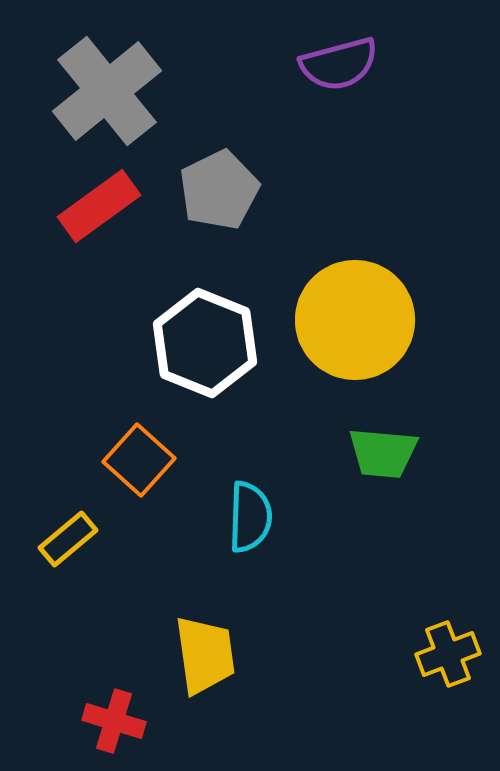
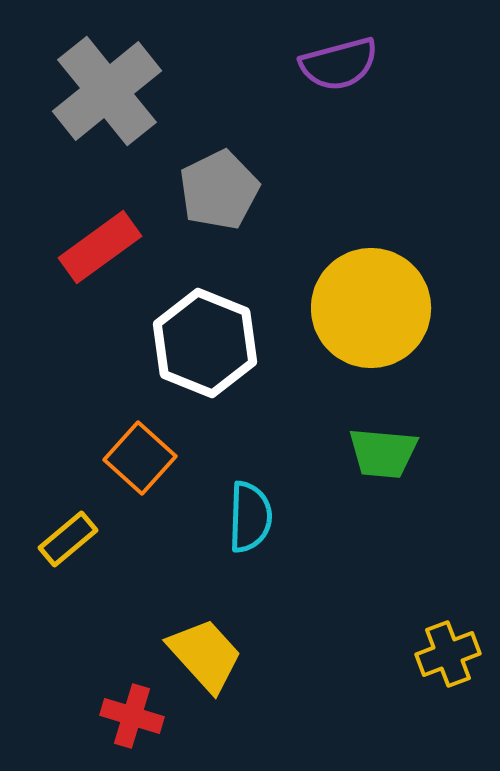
red rectangle: moved 1 px right, 41 px down
yellow circle: moved 16 px right, 12 px up
orange square: moved 1 px right, 2 px up
yellow trapezoid: rotated 34 degrees counterclockwise
red cross: moved 18 px right, 5 px up
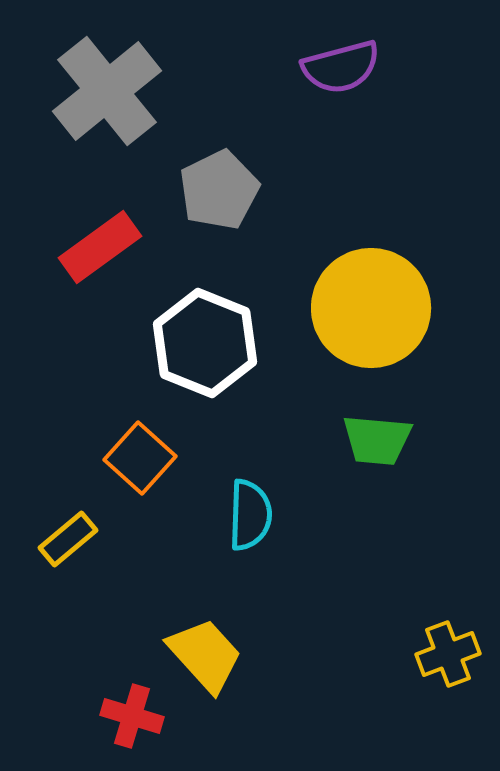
purple semicircle: moved 2 px right, 3 px down
green trapezoid: moved 6 px left, 13 px up
cyan semicircle: moved 2 px up
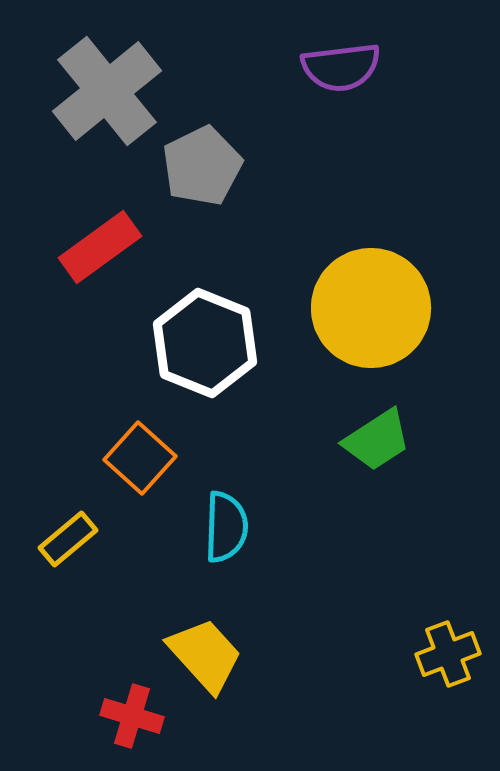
purple semicircle: rotated 8 degrees clockwise
gray pentagon: moved 17 px left, 24 px up
green trapezoid: rotated 38 degrees counterclockwise
cyan semicircle: moved 24 px left, 12 px down
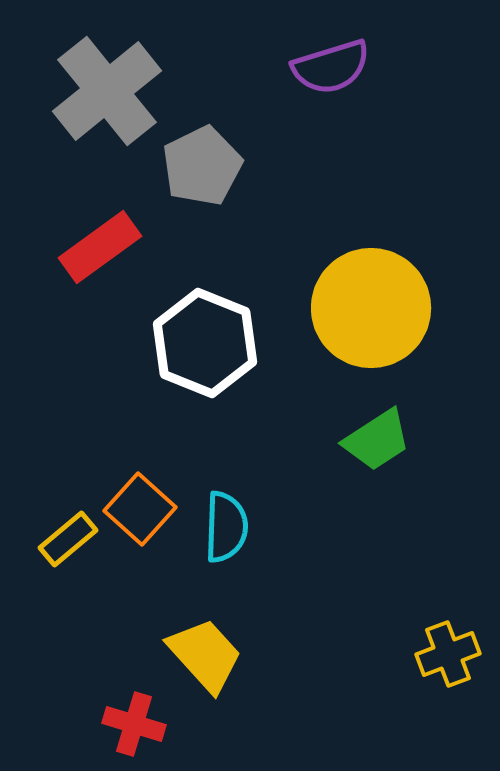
purple semicircle: moved 10 px left; rotated 10 degrees counterclockwise
orange square: moved 51 px down
red cross: moved 2 px right, 8 px down
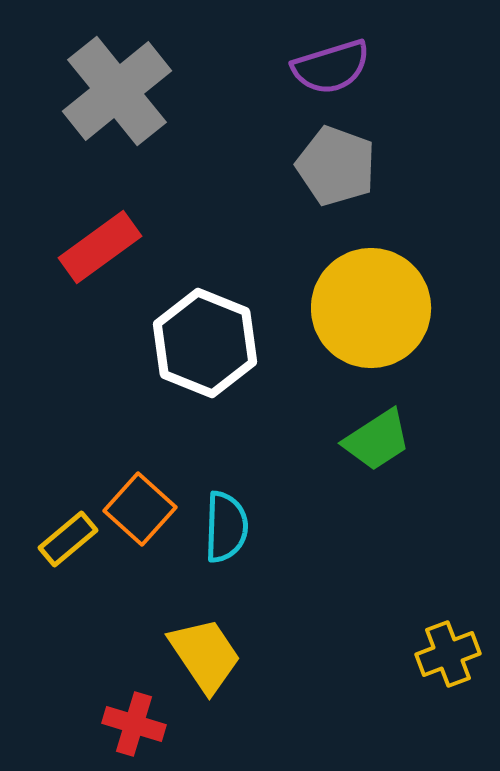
gray cross: moved 10 px right
gray pentagon: moved 134 px right; rotated 26 degrees counterclockwise
yellow trapezoid: rotated 8 degrees clockwise
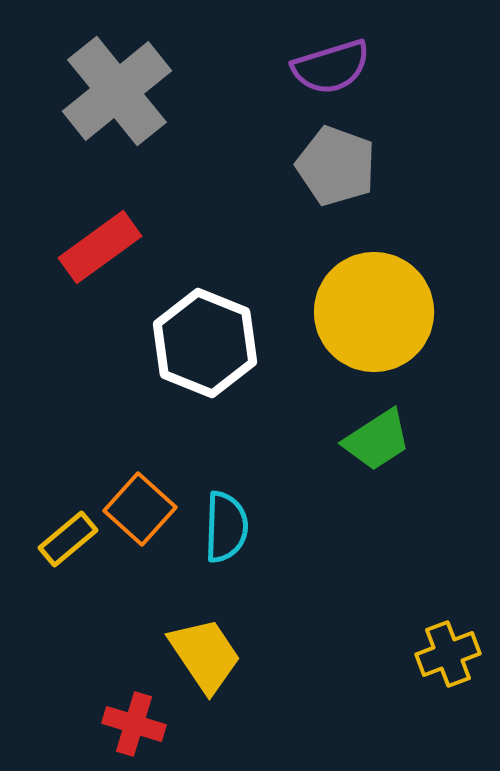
yellow circle: moved 3 px right, 4 px down
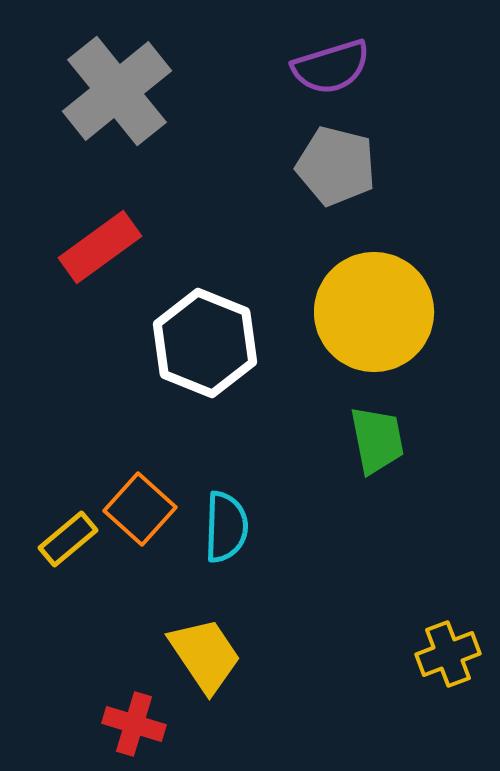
gray pentagon: rotated 6 degrees counterclockwise
green trapezoid: rotated 68 degrees counterclockwise
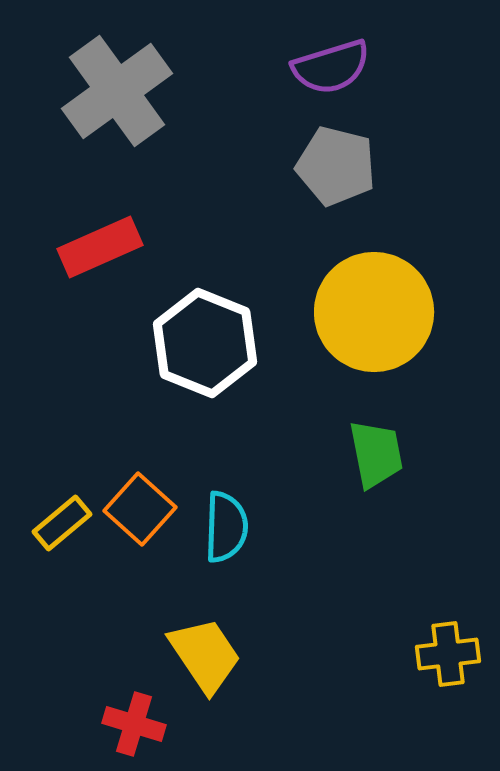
gray cross: rotated 3 degrees clockwise
red rectangle: rotated 12 degrees clockwise
green trapezoid: moved 1 px left, 14 px down
yellow rectangle: moved 6 px left, 16 px up
yellow cross: rotated 14 degrees clockwise
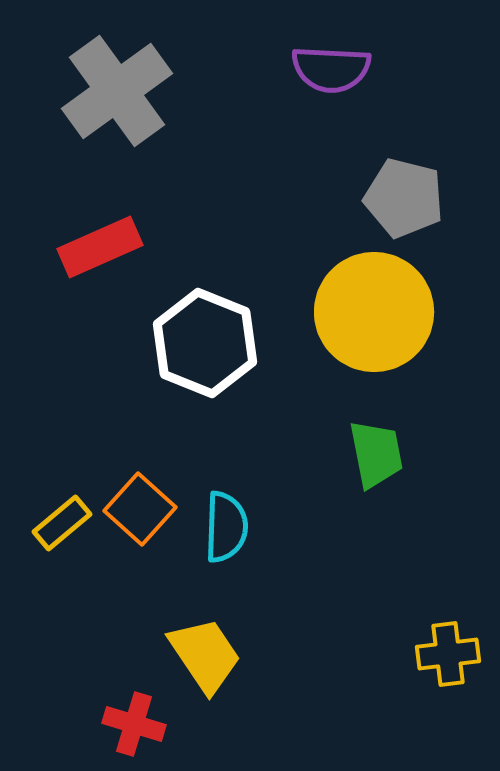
purple semicircle: moved 2 px down; rotated 20 degrees clockwise
gray pentagon: moved 68 px right, 32 px down
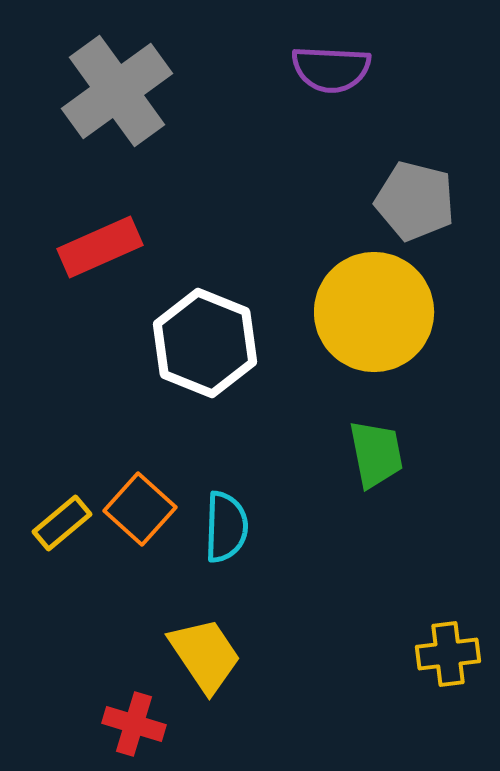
gray pentagon: moved 11 px right, 3 px down
